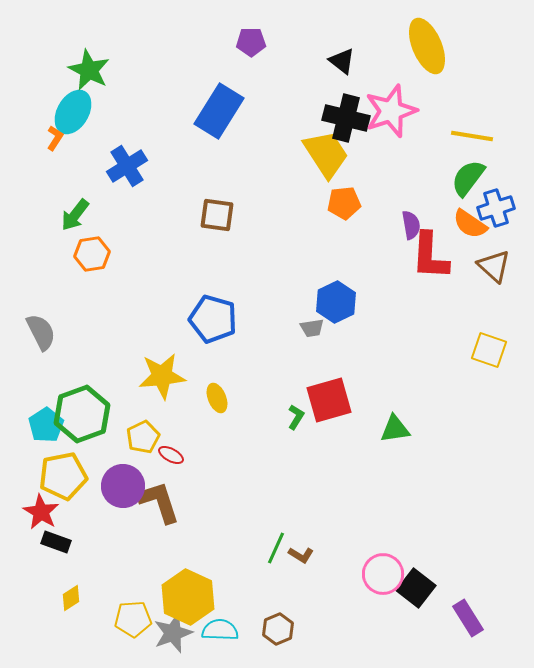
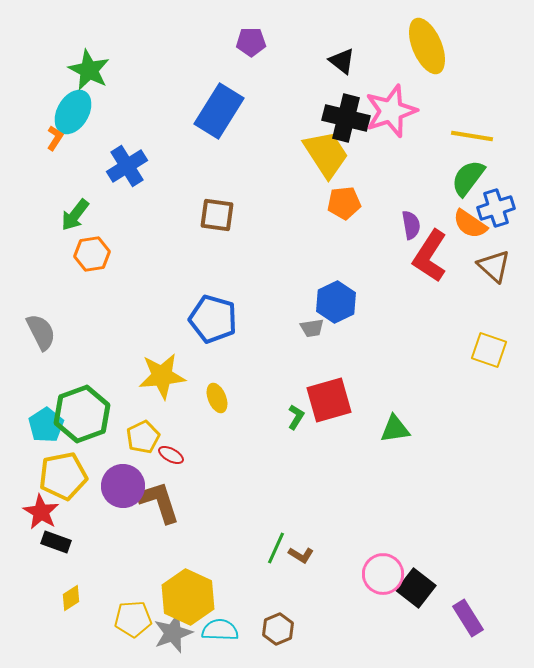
red L-shape at (430, 256): rotated 30 degrees clockwise
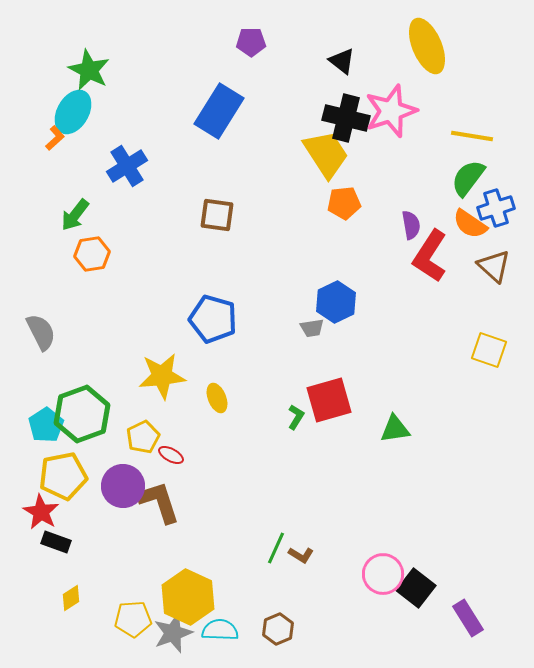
orange L-shape at (55, 138): rotated 15 degrees clockwise
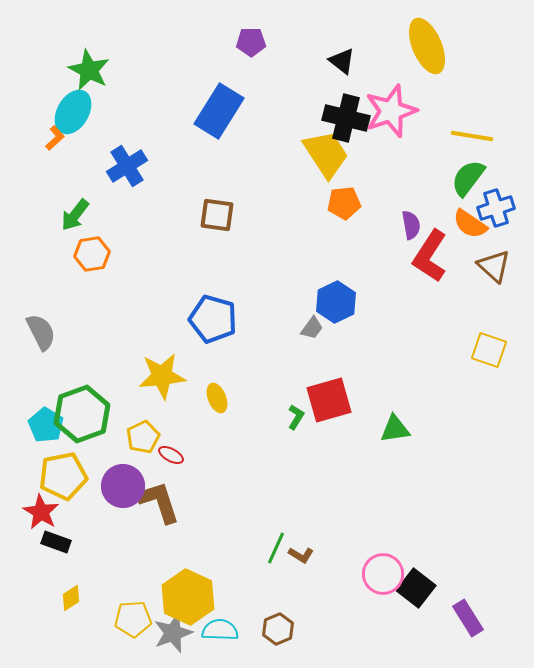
gray trapezoid at (312, 328): rotated 45 degrees counterclockwise
cyan pentagon at (46, 425): rotated 8 degrees counterclockwise
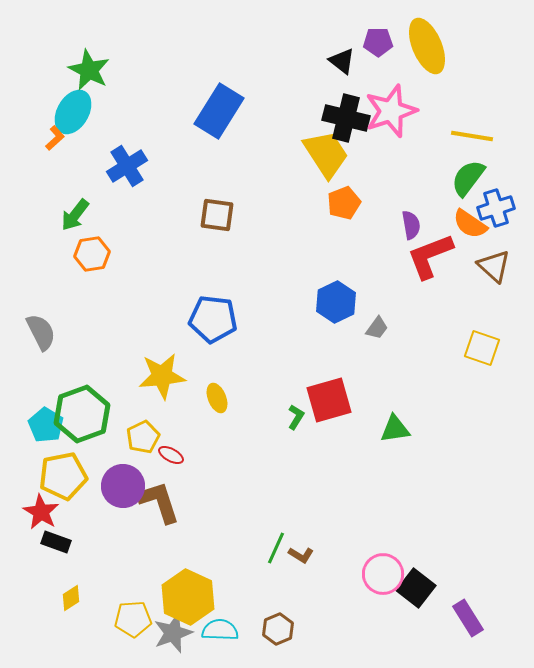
purple pentagon at (251, 42): moved 127 px right
orange pentagon at (344, 203): rotated 16 degrees counterclockwise
red L-shape at (430, 256): rotated 36 degrees clockwise
blue pentagon at (213, 319): rotated 9 degrees counterclockwise
gray trapezoid at (312, 328): moved 65 px right
yellow square at (489, 350): moved 7 px left, 2 px up
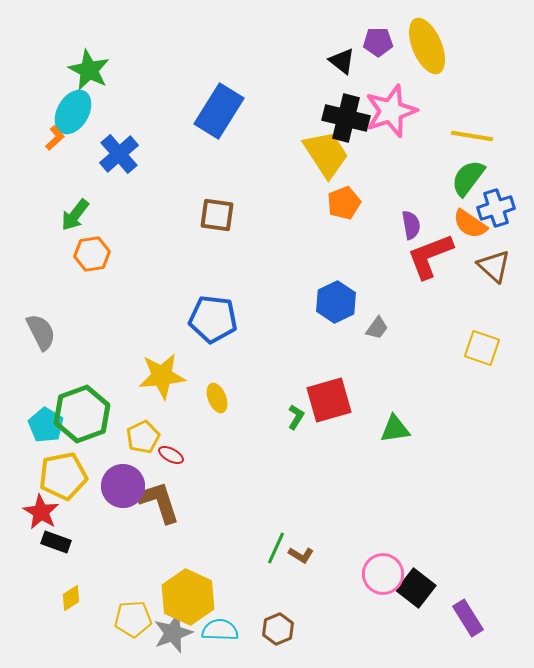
blue cross at (127, 166): moved 8 px left, 12 px up; rotated 9 degrees counterclockwise
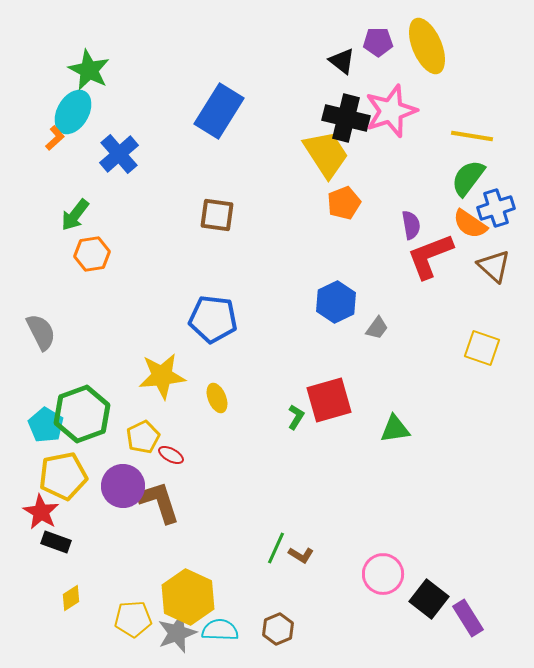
black square at (416, 588): moved 13 px right, 11 px down
gray star at (173, 633): moved 4 px right
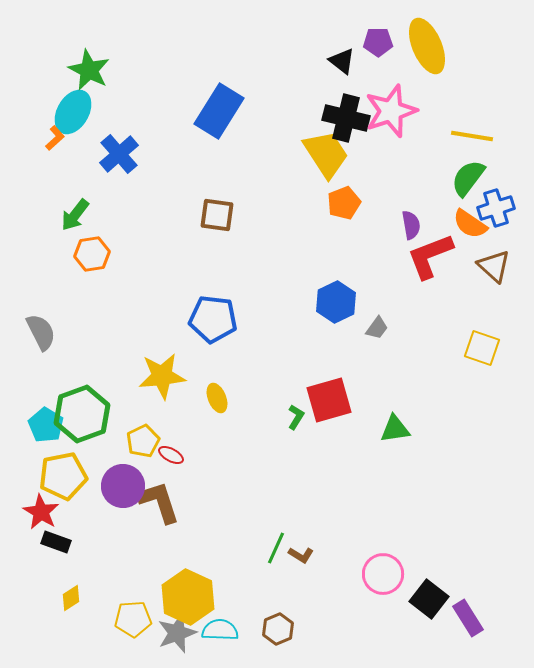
yellow pentagon at (143, 437): moved 4 px down
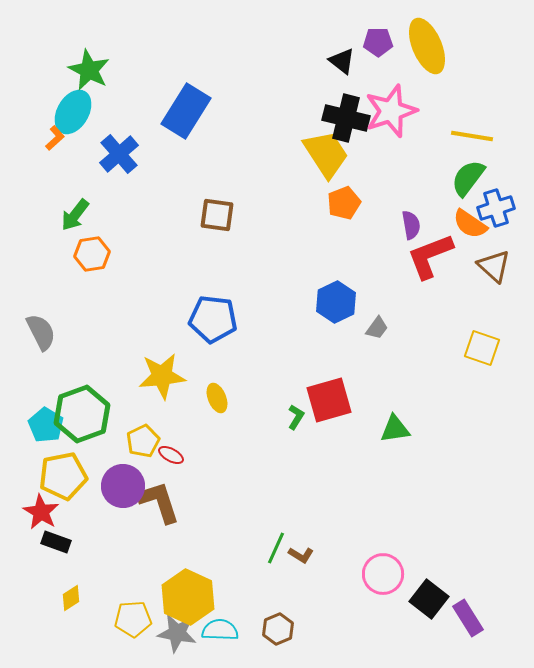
blue rectangle at (219, 111): moved 33 px left
gray star at (177, 633): rotated 30 degrees clockwise
